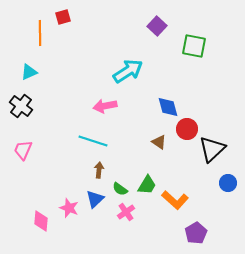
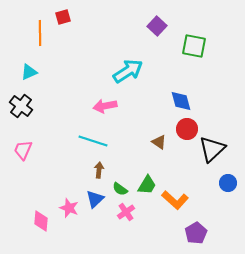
blue diamond: moved 13 px right, 6 px up
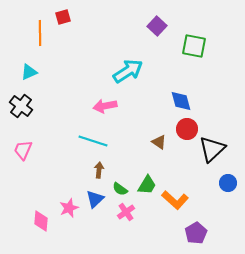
pink star: rotated 30 degrees clockwise
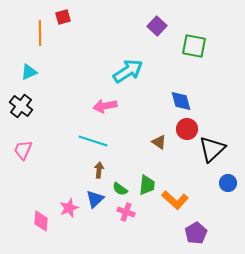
green trapezoid: rotated 25 degrees counterclockwise
pink cross: rotated 36 degrees counterclockwise
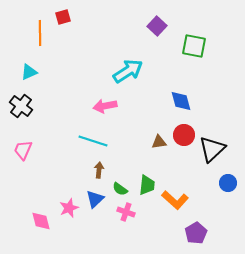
red circle: moved 3 px left, 6 px down
brown triangle: rotated 42 degrees counterclockwise
pink diamond: rotated 20 degrees counterclockwise
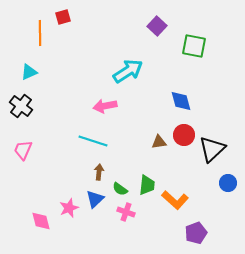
brown arrow: moved 2 px down
purple pentagon: rotated 10 degrees clockwise
